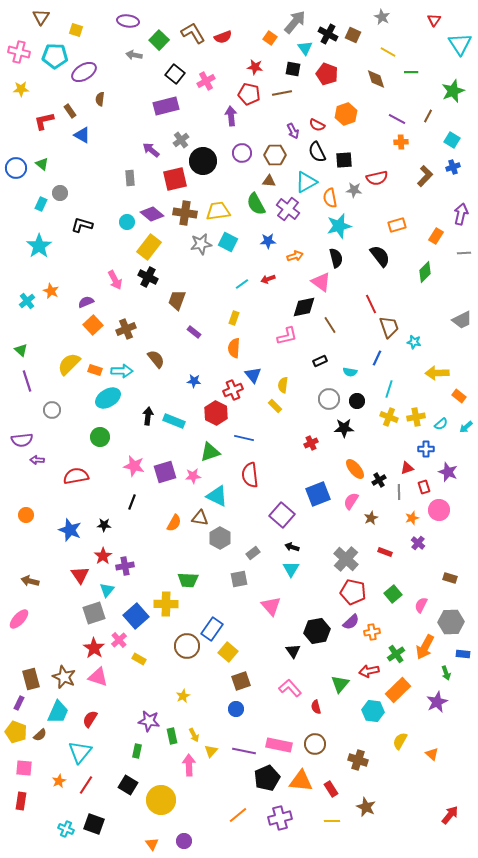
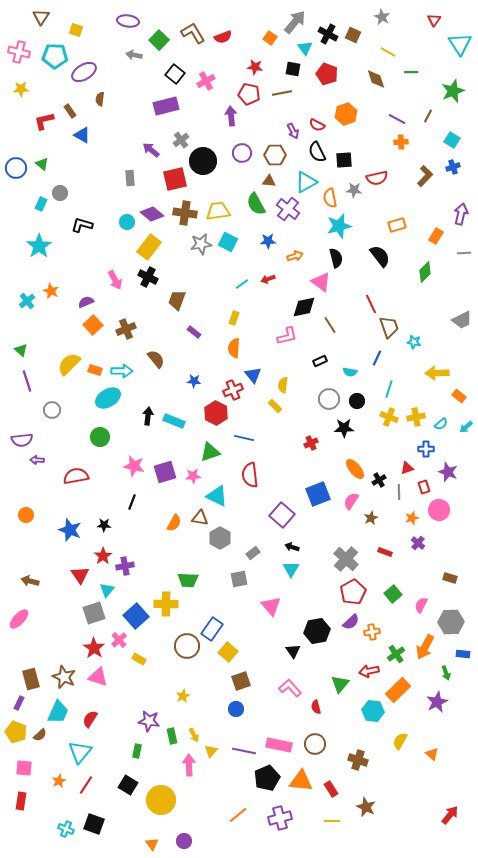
red pentagon at (353, 592): rotated 30 degrees clockwise
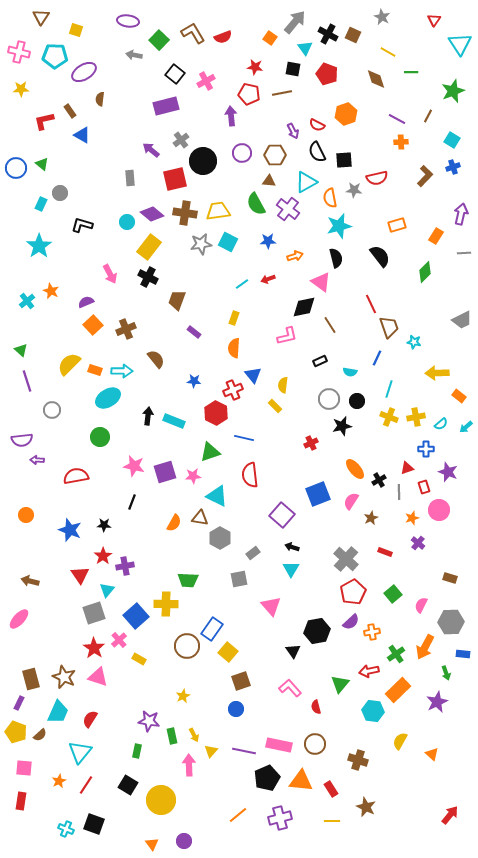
pink arrow at (115, 280): moved 5 px left, 6 px up
black star at (344, 428): moved 2 px left, 2 px up; rotated 12 degrees counterclockwise
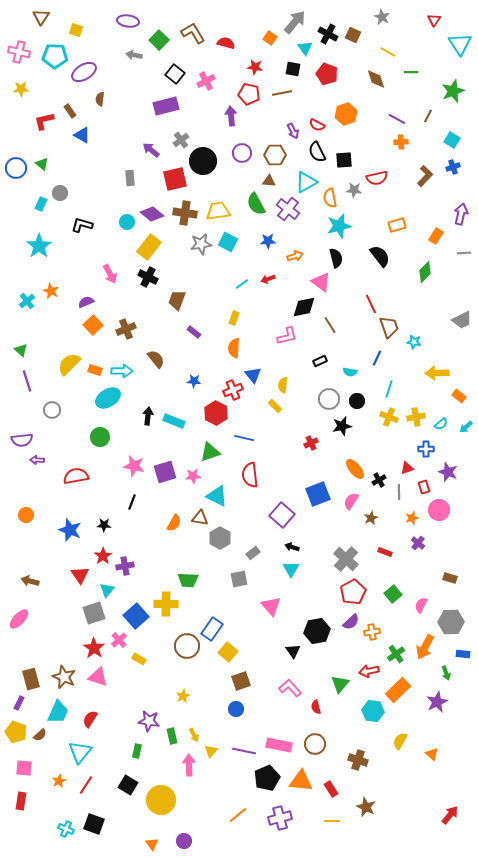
red semicircle at (223, 37): moved 3 px right, 6 px down; rotated 144 degrees counterclockwise
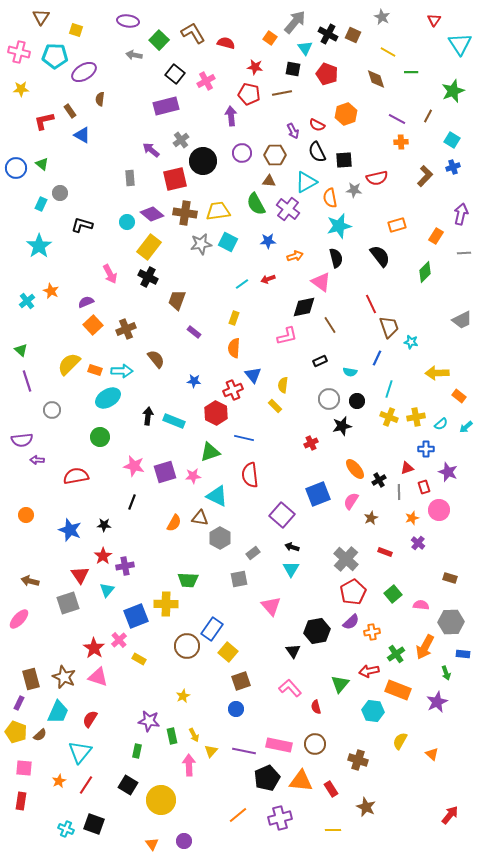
cyan star at (414, 342): moved 3 px left
pink semicircle at (421, 605): rotated 70 degrees clockwise
gray square at (94, 613): moved 26 px left, 10 px up
blue square at (136, 616): rotated 20 degrees clockwise
orange rectangle at (398, 690): rotated 65 degrees clockwise
yellow line at (332, 821): moved 1 px right, 9 px down
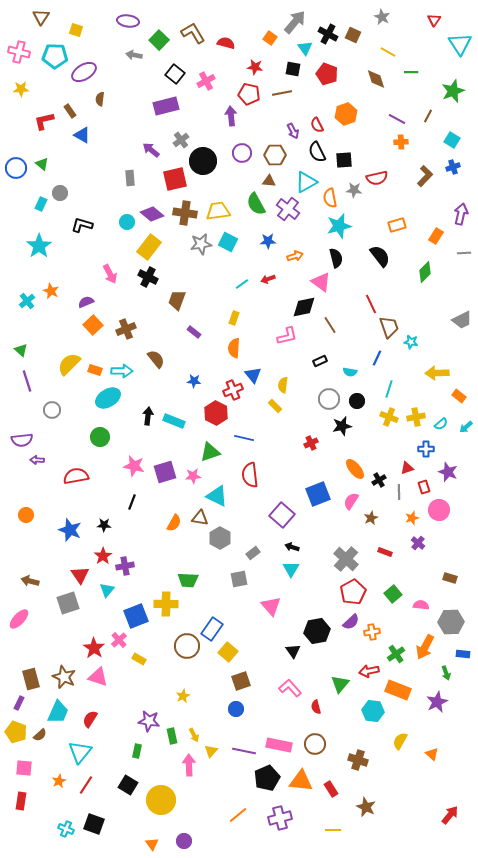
red semicircle at (317, 125): rotated 35 degrees clockwise
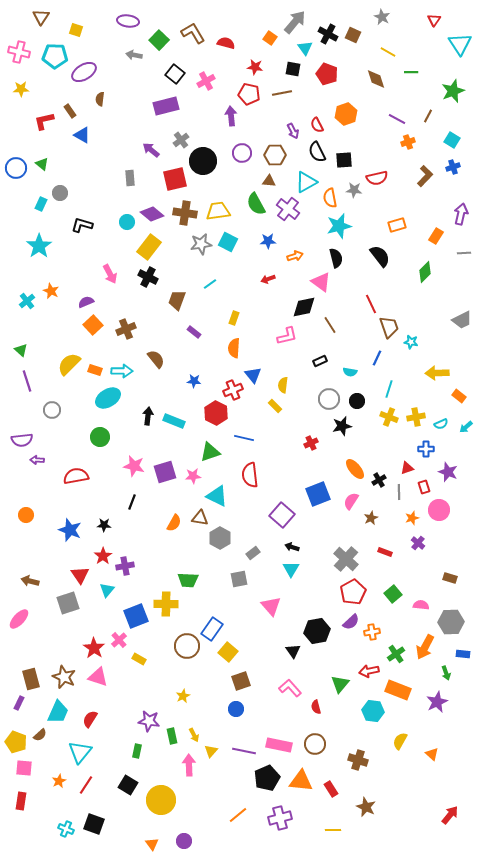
orange cross at (401, 142): moved 7 px right; rotated 16 degrees counterclockwise
cyan line at (242, 284): moved 32 px left
cyan semicircle at (441, 424): rotated 16 degrees clockwise
yellow pentagon at (16, 732): moved 10 px down
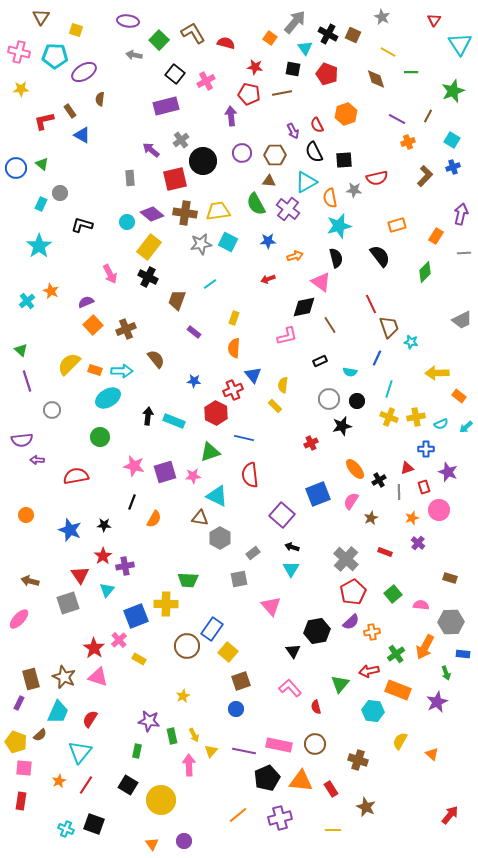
black semicircle at (317, 152): moved 3 px left
orange semicircle at (174, 523): moved 20 px left, 4 px up
